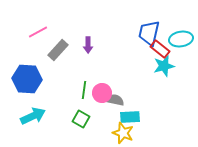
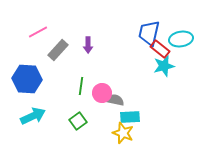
green line: moved 3 px left, 4 px up
green square: moved 3 px left, 2 px down; rotated 24 degrees clockwise
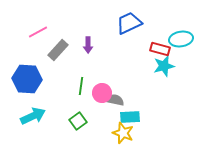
blue trapezoid: moved 20 px left, 10 px up; rotated 52 degrees clockwise
red rectangle: rotated 24 degrees counterclockwise
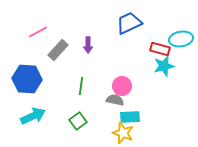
pink circle: moved 20 px right, 7 px up
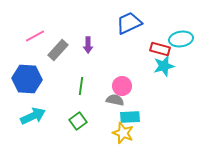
pink line: moved 3 px left, 4 px down
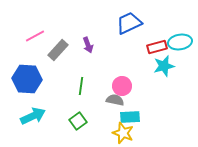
cyan ellipse: moved 1 px left, 3 px down
purple arrow: rotated 21 degrees counterclockwise
red rectangle: moved 3 px left, 2 px up; rotated 30 degrees counterclockwise
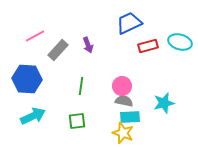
cyan ellipse: rotated 25 degrees clockwise
red rectangle: moved 9 px left, 1 px up
cyan star: moved 37 px down
gray semicircle: moved 9 px right, 1 px down
green square: moved 1 px left; rotated 30 degrees clockwise
